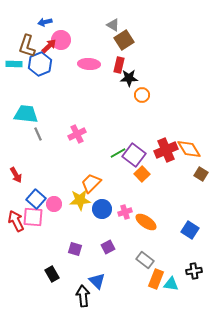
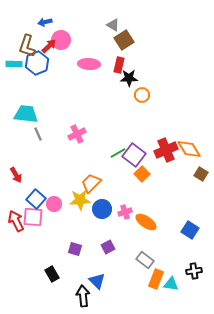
blue hexagon at (40, 64): moved 3 px left, 1 px up
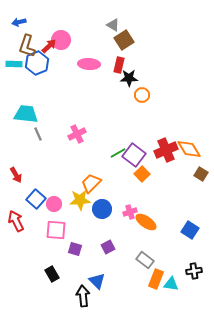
blue arrow at (45, 22): moved 26 px left
pink cross at (125, 212): moved 5 px right
pink square at (33, 217): moved 23 px right, 13 px down
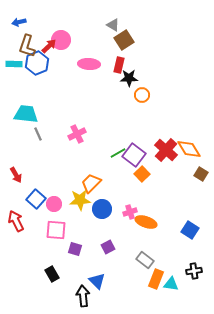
red cross at (166, 150): rotated 25 degrees counterclockwise
orange ellipse at (146, 222): rotated 15 degrees counterclockwise
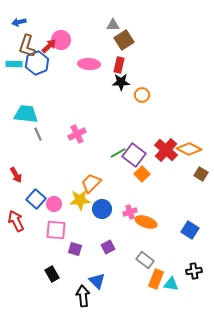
gray triangle at (113, 25): rotated 32 degrees counterclockwise
black star at (129, 78): moved 8 px left, 4 px down
orange diamond at (189, 149): rotated 30 degrees counterclockwise
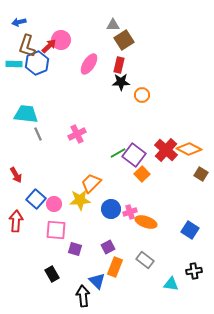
pink ellipse at (89, 64): rotated 60 degrees counterclockwise
blue circle at (102, 209): moved 9 px right
red arrow at (16, 221): rotated 30 degrees clockwise
orange rectangle at (156, 279): moved 41 px left, 12 px up
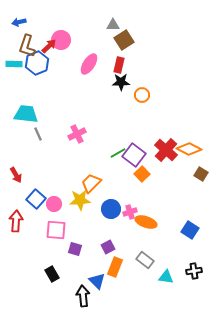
cyan triangle at (171, 284): moved 5 px left, 7 px up
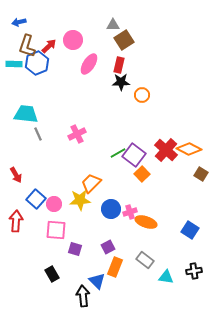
pink circle at (61, 40): moved 12 px right
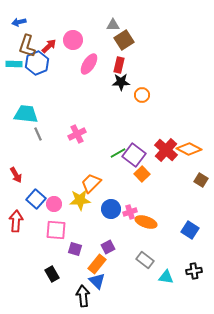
brown square at (201, 174): moved 6 px down
orange rectangle at (115, 267): moved 18 px left, 3 px up; rotated 18 degrees clockwise
